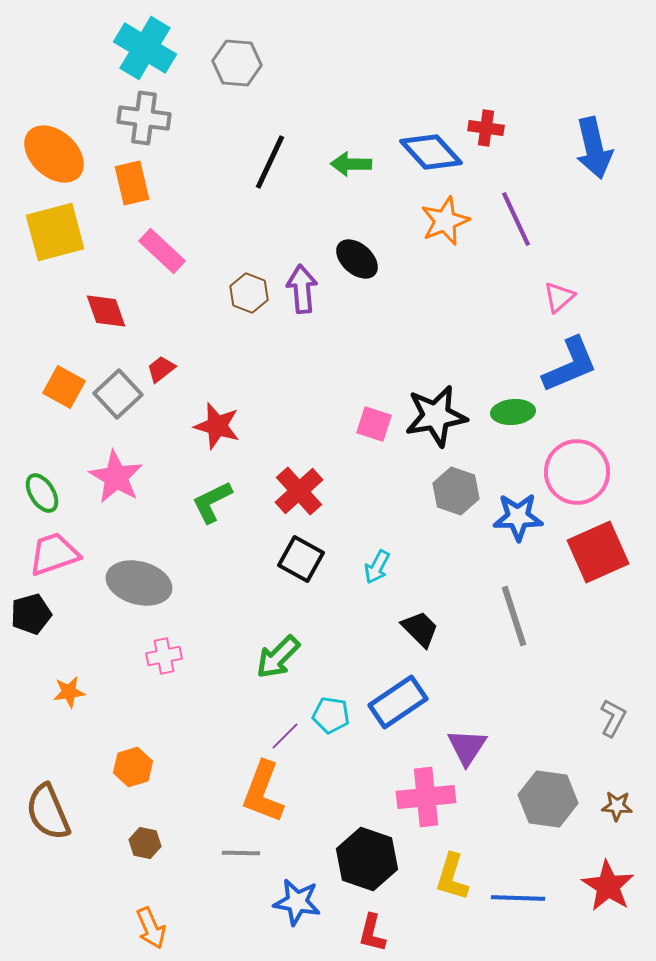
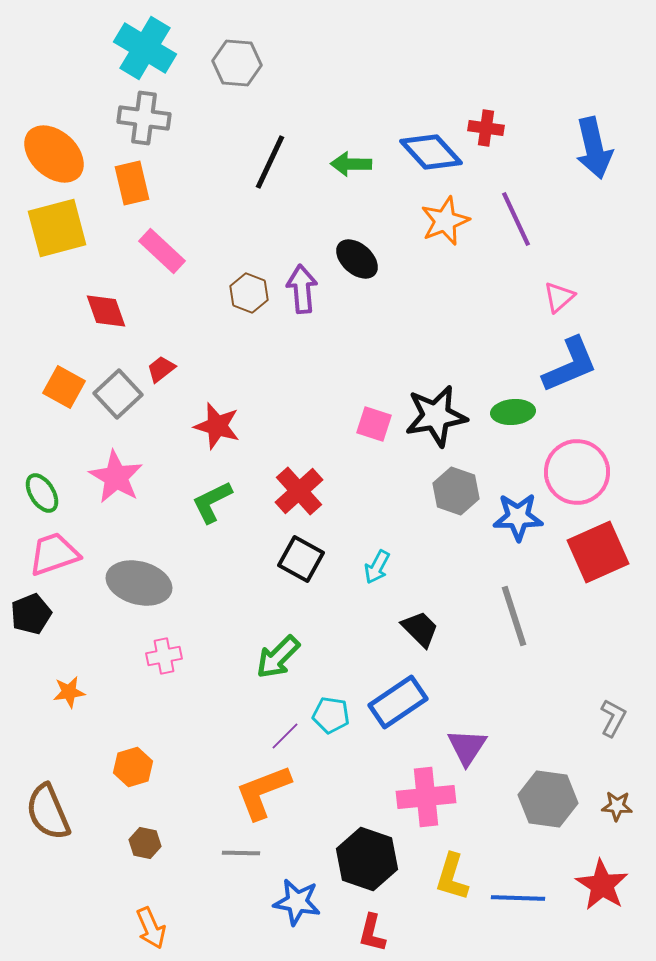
yellow square at (55, 232): moved 2 px right, 4 px up
black pentagon at (31, 614): rotated 6 degrees counterclockwise
orange L-shape at (263, 792): rotated 48 degrees clockwise
red star at (608, 886): moved 6 px left, 1 px up
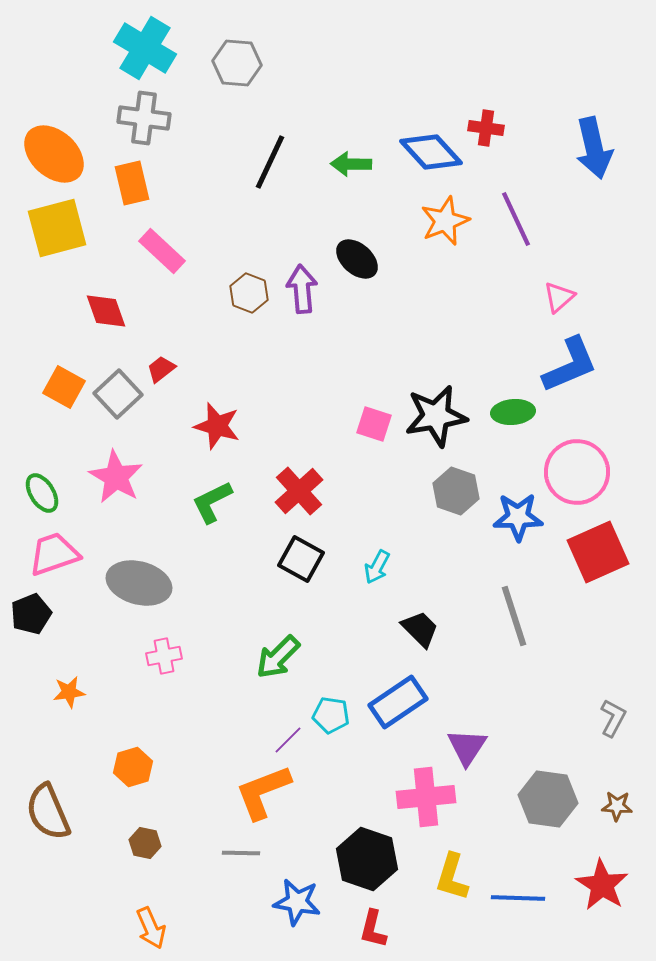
purple line at (285, 736): moved 3 px right, 4 px down
red L-shape at (372, 933): moved 1 px right, 4 px up
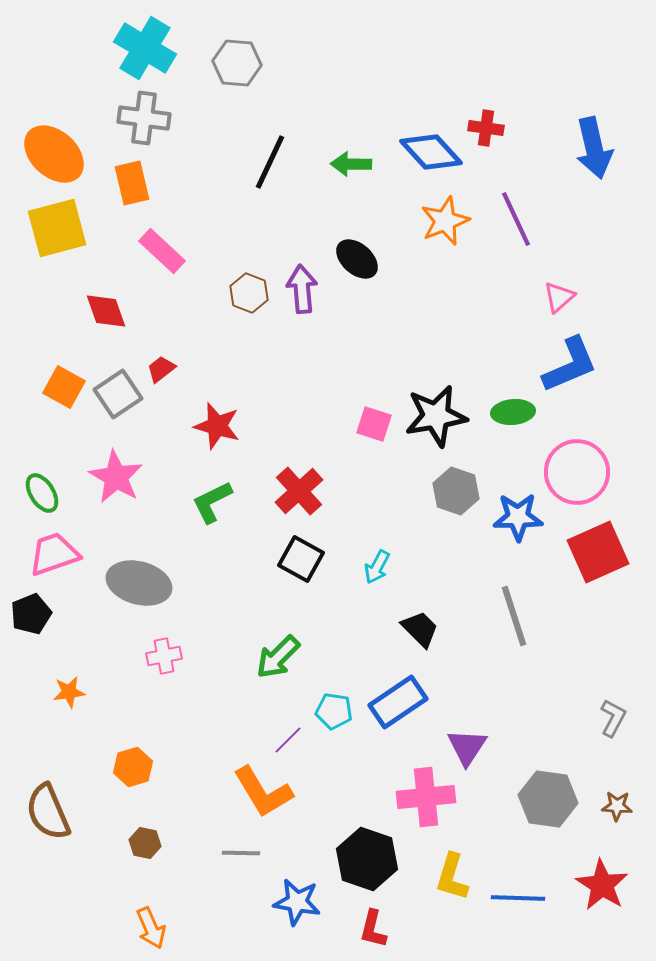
gray square at (118, 394): rotated 9 degrees clockwise
cyan pentagon at (331, 715): moved 3 px right, 4 px up
orange L-shape at (263, 792): rotated 100 degrees counterclockwise
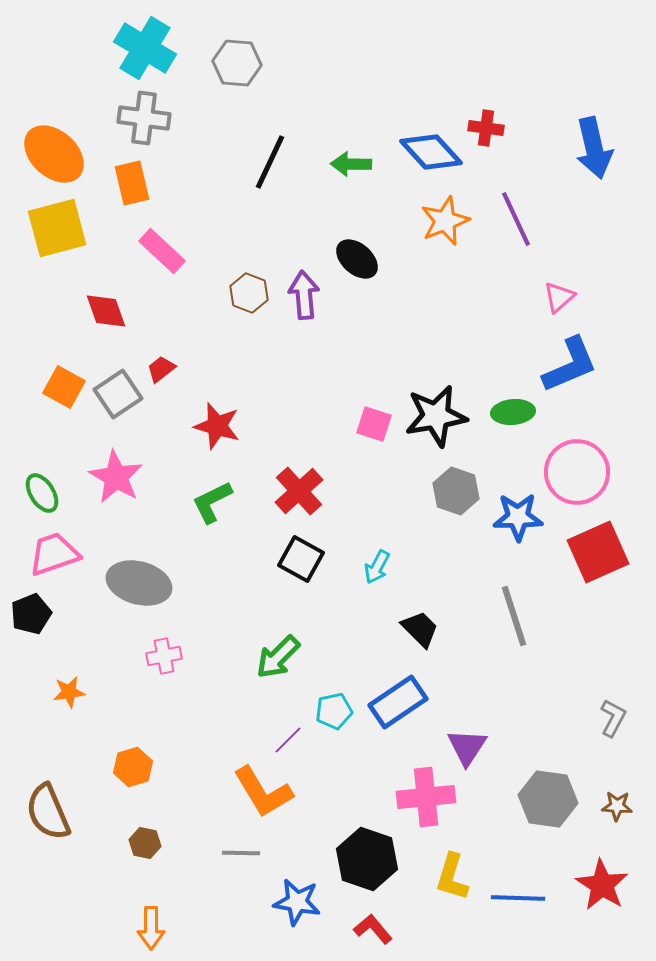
purple arrow at (302, 289): moved 2 px right, 6 px down
cyan pentagon at (334, 711): rotated 21 degrees counterclockwise
orange arrow at (151, 928): rotated 24 degrees clockwise
red L-shape at (373, 929): rotated 126 degrees clockwise
